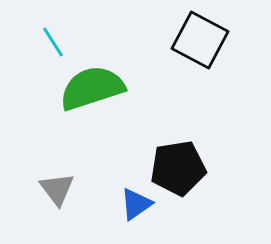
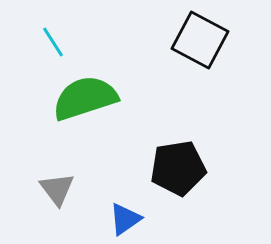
green semicircle: moved 7 px left, 10 px down
blue triangle: moved 11 px left, 15 px down
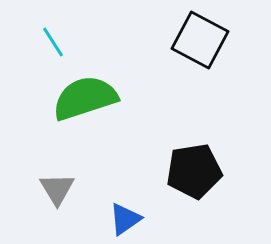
black pentagon: moved 16 px right, 3 px down
gray triangle: rotated 6 degrees clockwise
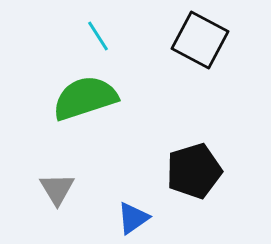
cyan line: moved 45 px right, 6 px up
black pentagon: rotated 8 degrees counterclockwise
blue triangle: moved 8 px right, 1 px up
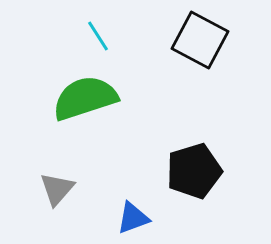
gray triangle: rotated 12 degrees clockwise
blue triangle: rotated 15 degrees clockwise
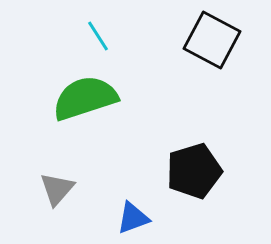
black square: moved 12 px right
